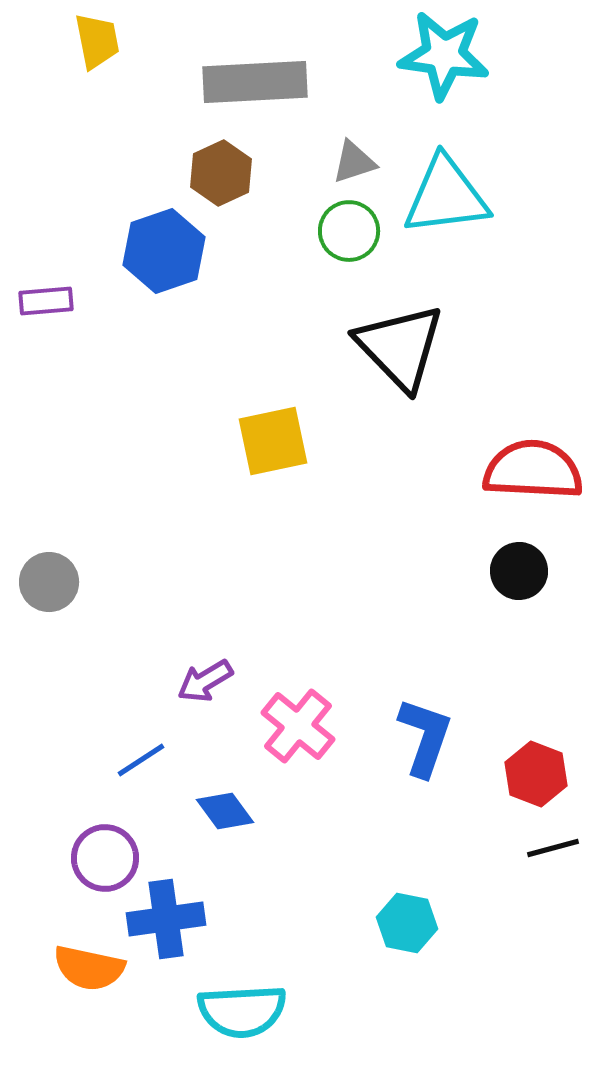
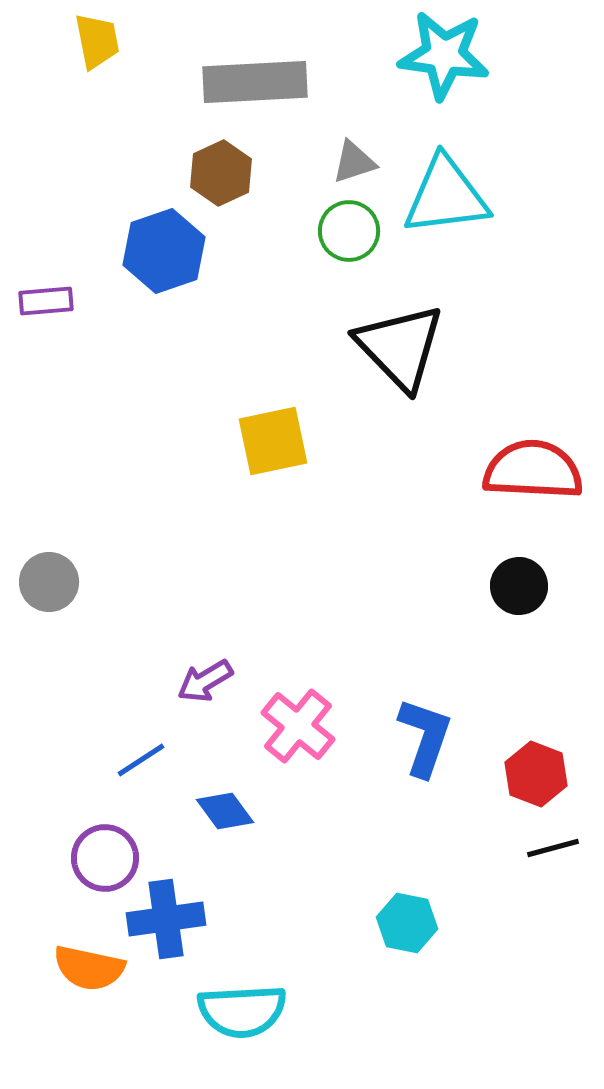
black circle: moved 15 px down
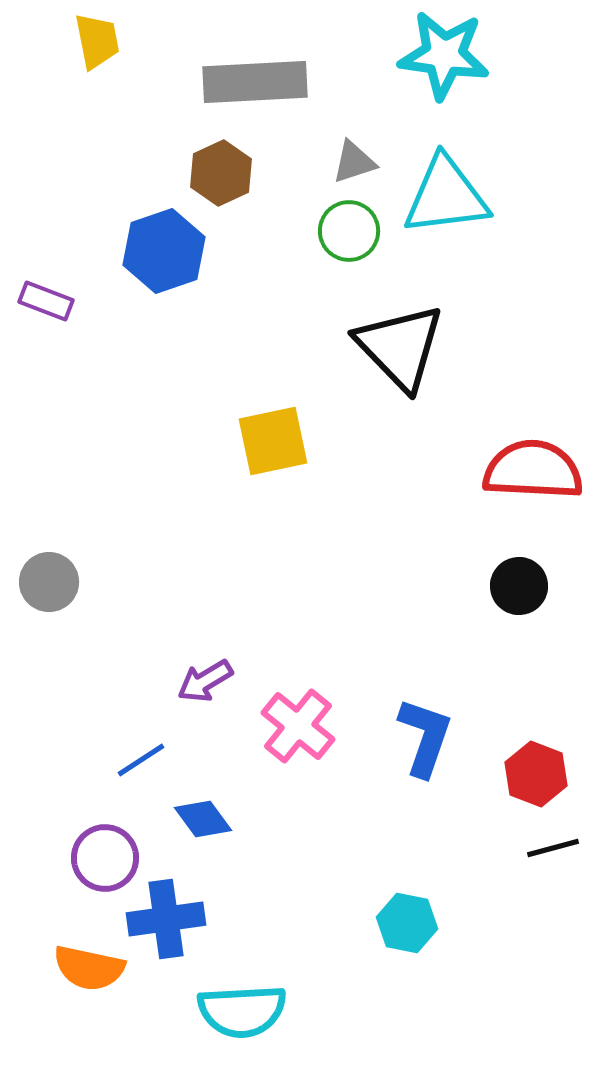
purple rectangle: rotated 26 degrees clockwise
blue diamond: moved 22 px left, 8 px down
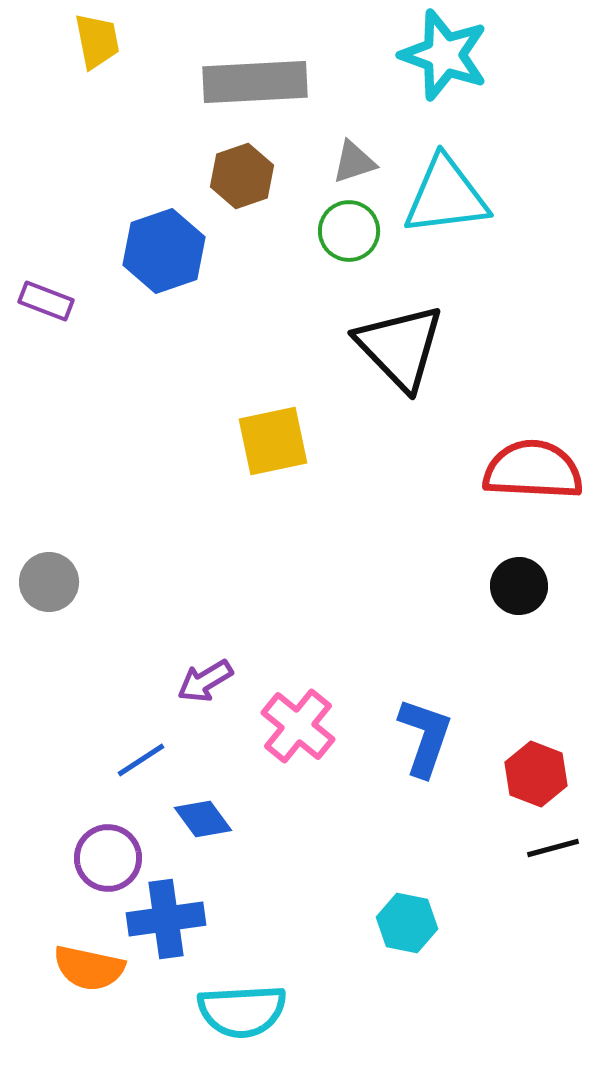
cyan star: rotated 12 degrees clockwise
brown hexagon: moved 21 px right, 3 px down; rotated 6 degrees clockwise
purple circle: moved 3 px right
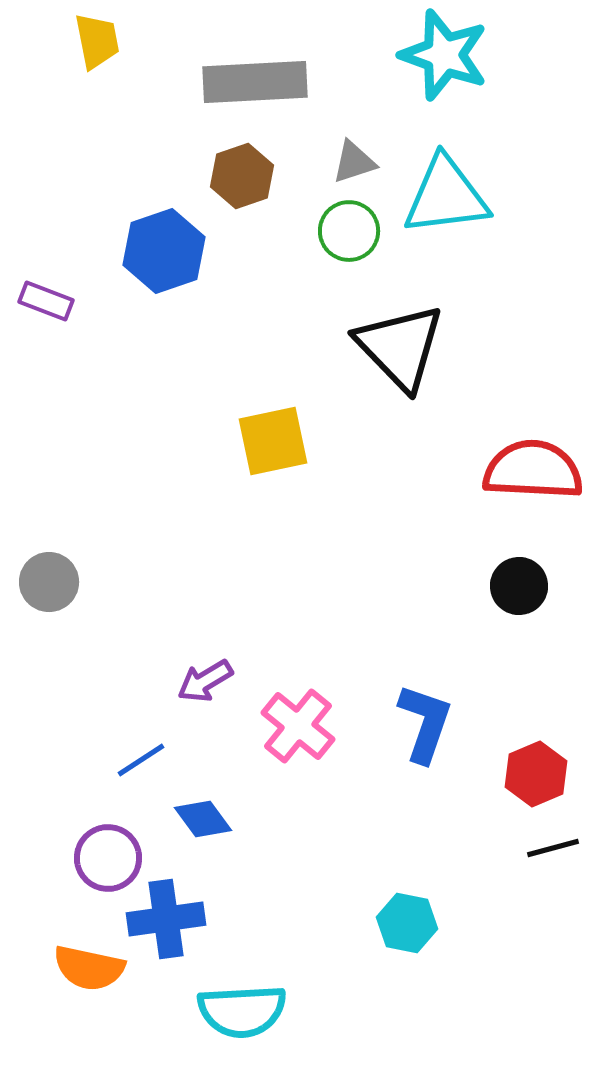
blue L-shape: moved 14 px up
red hexagon: rotated 16 degrees clockwise
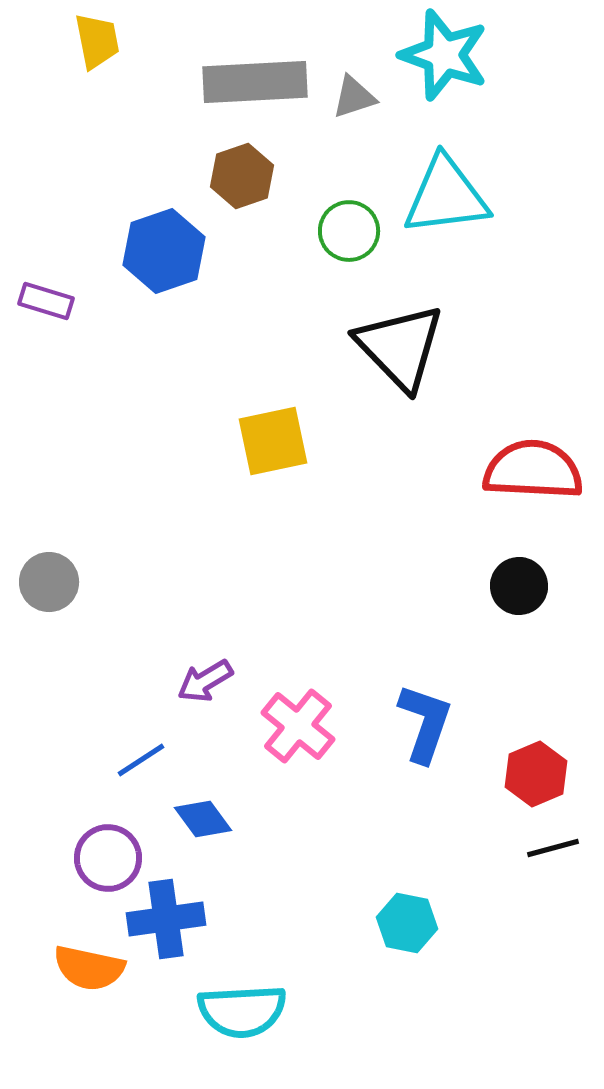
gray triangle: moved 65 px up
purple rectangle: rotated 4 degrees counterclockwise
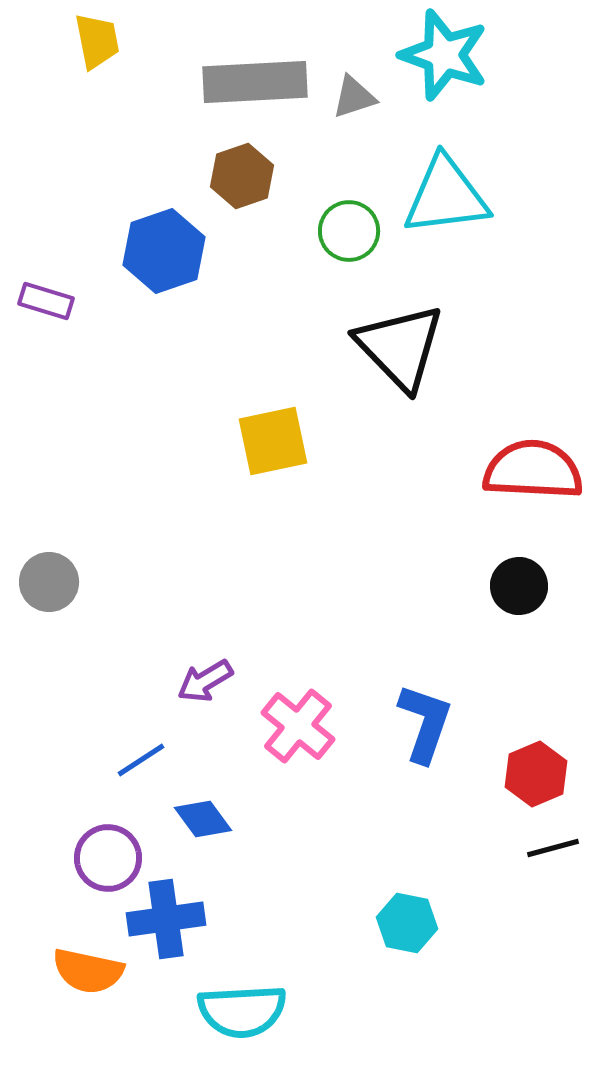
orange semicircle: moved 1 px left, 3 px down
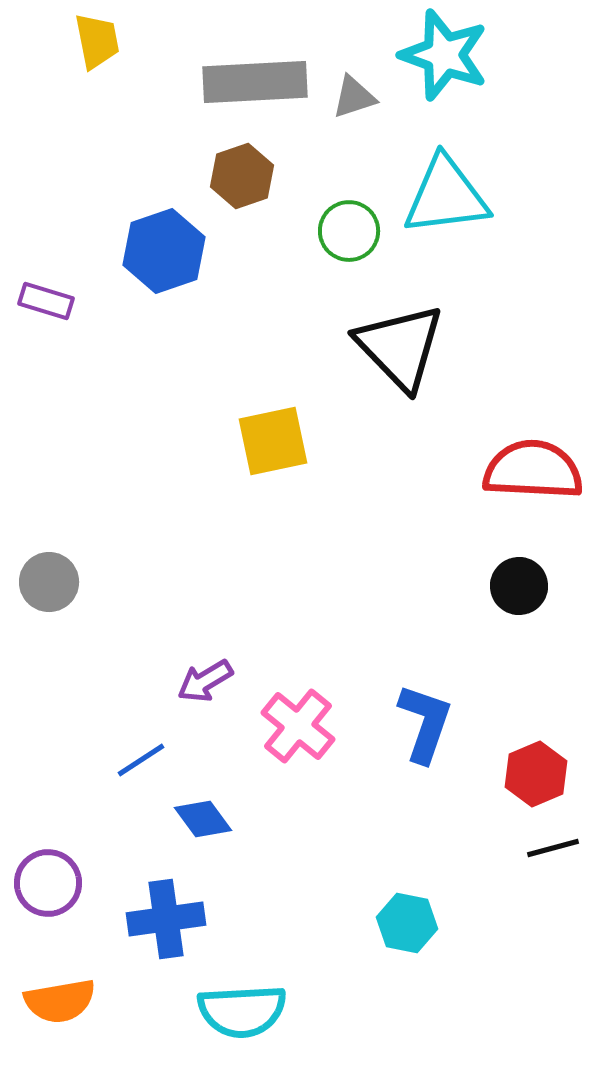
purple circle: moved 60 px left, 25 px down
orange semicircle: moved 28 px left, 30 px down; rotated 22 degrees counterclockwise
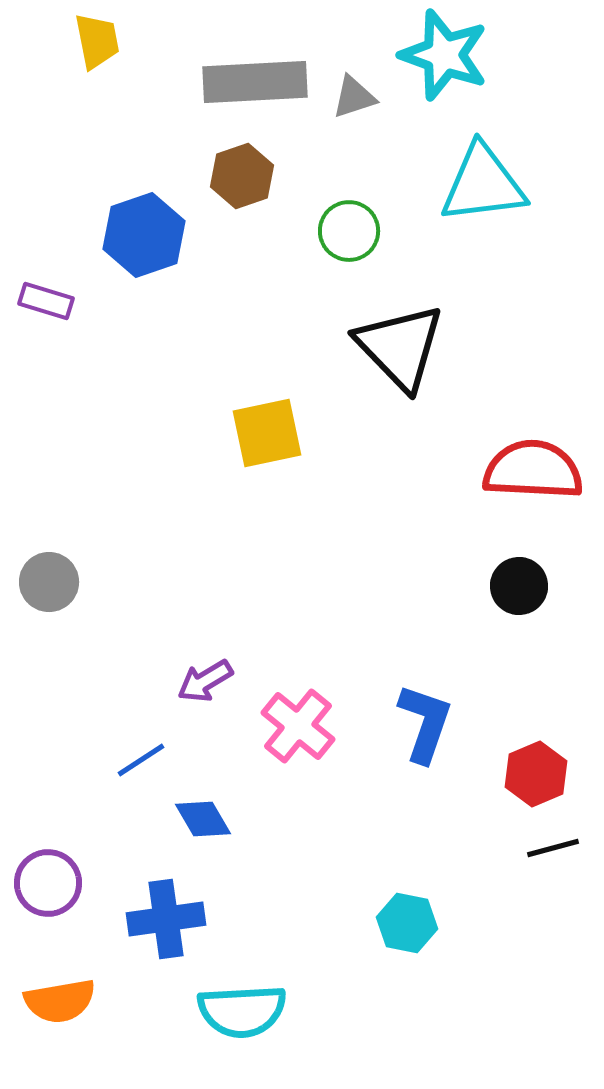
cyan triangle: moved 37 px right, 12 px up
blue hexagon: moved 20 px left, 16 px up
yellow square: moved 6 px left, 8 px up
blue diamond: rotated 6 degrees clockwise
